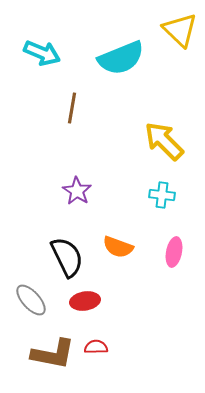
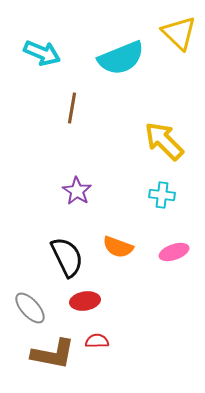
yellow triangle: moved 1 px left, 3 px down
pink ellipse: rotated 60 degrees clockwise
gray ellipse: moved 1 px left, 8 px down
red semicircle: moved 1 px right, 6 px up
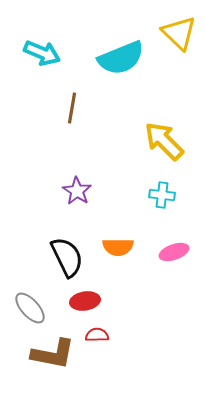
orange semicircle: rotated 20 degrees counterclockwise
red semicircle: moved 6 px up
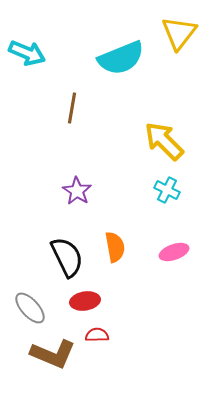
yellow triangle: rotated 24 degrees clockwise
cyan arrow: moved 15 px left
cyan cross: moved 5 px right, 5 px up; rotated 20 degrees clockwise
orange semicircle: moved 3 px left; rotated 100 degrees counterclockwise
brown L-shape: rotated 12 degrees clockwise
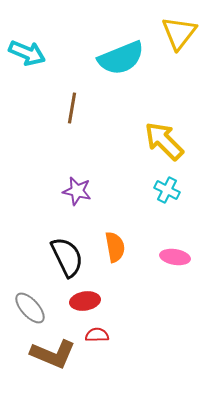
purple star: rotated 20 degrees counterclockwise
pink ellipse: moved 1 px right, 5 px down; rotated 28 degrees clockwise
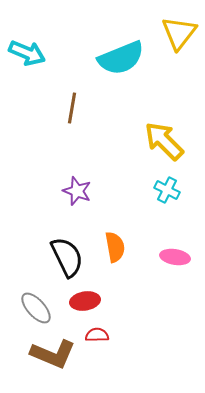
purple star: rotated 8 degrees clockwise
gray ellipse: moved 6 px right
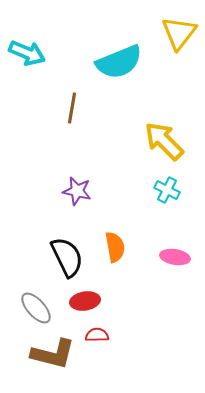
cyan semicircle: moved 2 px left, 4 px down
purple star: rotated 8 degrees counterclockwise
brown L-shape: rotated 9 degrees counterclockwise
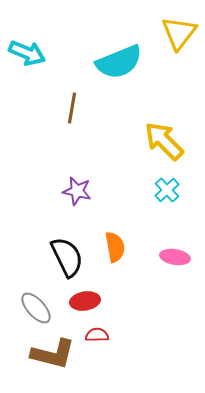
cyan cross: rotated 20 degrees clockwise
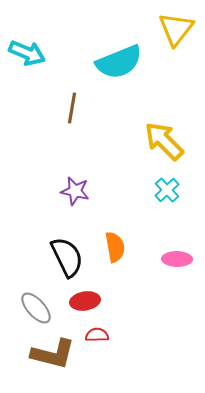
yellow triangle: moved 3 px left, 4 px up
purple star: moved 2 px left
pink ellipse: moved 2 px right, 2 px down; rotated 8 degrees counterclockwise
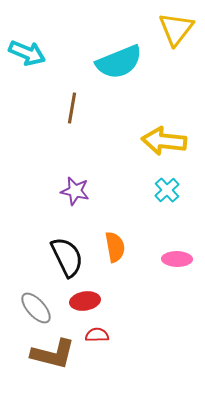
yellow arrow: rotated 39 degrees counterclockwise
